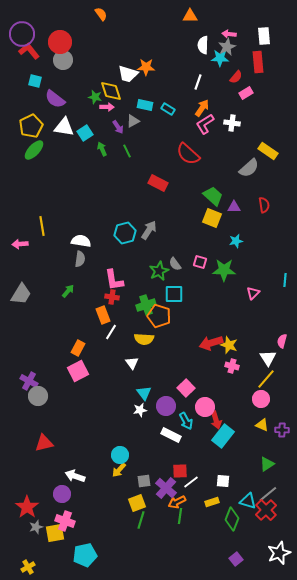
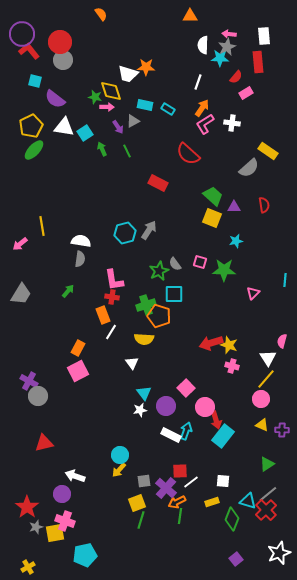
pink arrow at (20, 244): rotated 35 degrees counterclockwise
cyan arrow at (186, 421): moved 10 px down; rotated 132 degrees counterclockwise
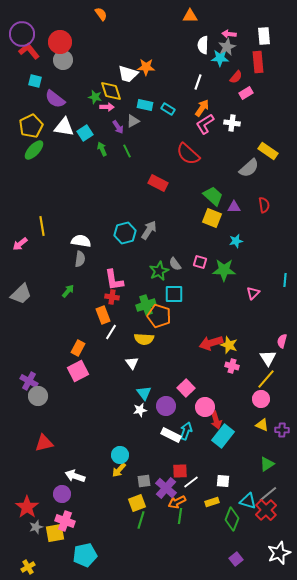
gray trapezoid at (21, 294): rotated 15 degrees clockwise
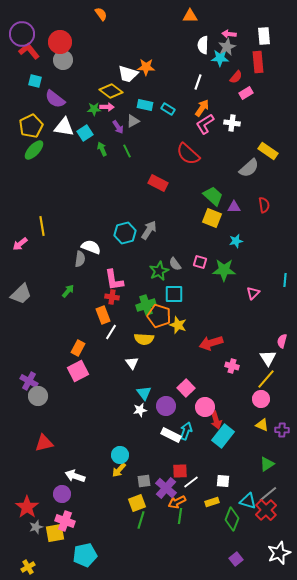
yellow diamond at (111, 91): rotated 35 degrees counterclockwise
green star at (95, 97): moved 1 px left, 12 px down; rotated 16 degrees counterclockwise
white semicircle at (81, 241): moved 10 px right, 6 px down; rotated 12 degrees clockwise
yellow star at (229, 345): moved 51 px left, 20 px up
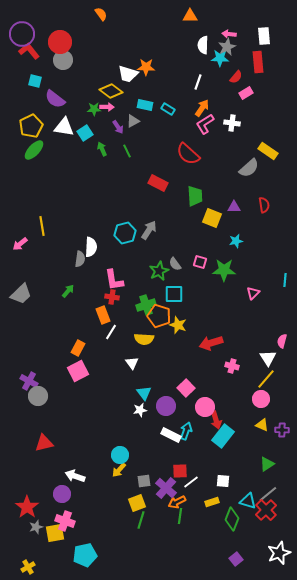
green trapezoid at (213, 196): moved 18 px left; rotated 45 degrees clockwise
white semicircle at (91, 247): rotated 72 degrees clockwise
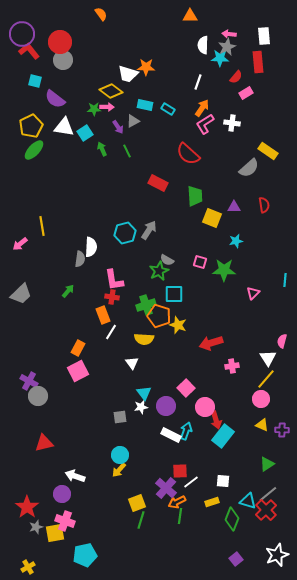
gray semicircle at (175, 264): moved 8 px left, 4 px up; rotated 24 degrees counterclockwise
pink cross at (232, 366): rotated 24 degrees counterclockwise
white star at (140, 410): moved 1 px right, 3 px up
gray square at (144, 481): moved 24 px left, 64 px up
white star at (279, 553): moved 2 px left, 2 px down
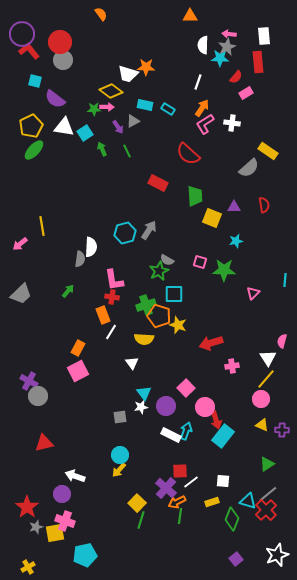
yellow square at (137, 503): rotated 24 degrees counterclockwise
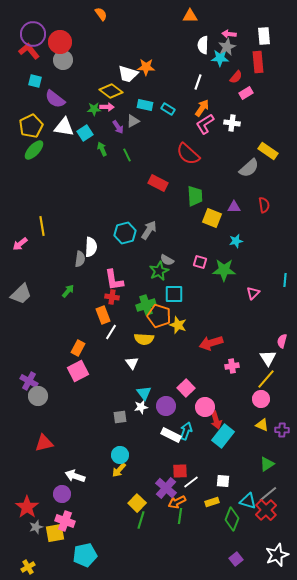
purple circle at (22, 34): moved 11 px right
green line at (127, 151): moved 4 px down
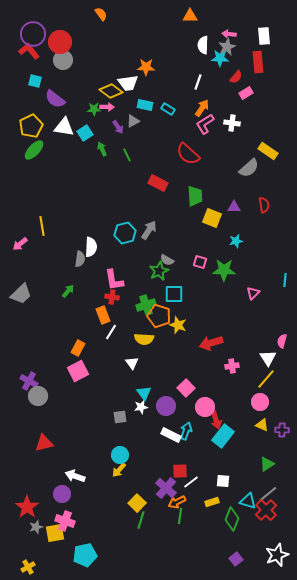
white trapezoid at (128, 74): moved 9 px down; rotated 25 degrees counterclockwise
pink circle at (261, 399): moved 1 px left, 3 px down
